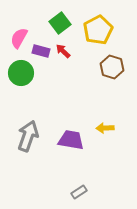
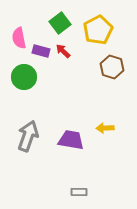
pink semicircle: rotated 40 degrees counterclockwise
green circle: moved 3 px right, 4 px down
gray rectangle: rotated 35 degrees clockwise
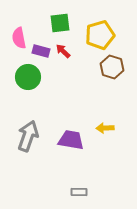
green square: rotated 30 degrees clockwise
yellow pentagon: moved 2 px right, 5 px down; rotated 12 degrees clockwise
green circle: moved 4 px right
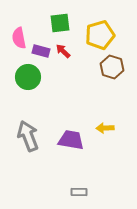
gray arrow: rotated 40 degrees counterclockwise
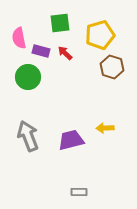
red arrow: moved 2 px right, 2 px down
purple trapezoid: rotated 24 degrees counterclockwise
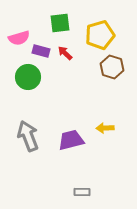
pink semicircle: rotated 95 degrees counterclockwise
gray rectangle: moved 3 px right
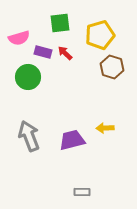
purple rectangle: moved 2 px right, 1 px down
gray arrow: moved 1 px right
purple trapezoid: moved 1 px right
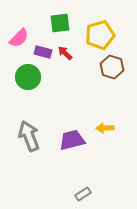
pink semicircle: rotated 30 degrees counterclockwise
gray rectangle: moved 1 px right, 2 px down; rotated 35 degrees counterclockwise
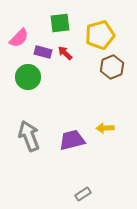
brown hexagon: rotated 20 degrees clockwise
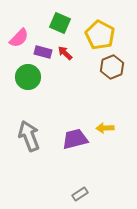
green square: rotated 30 degrees clockwise
yellow pentagon: rotated 28 degrees counterclockwise
purple trapezoid: moved 3 px right, 1 px up
gray rectangle: moved 3 px left
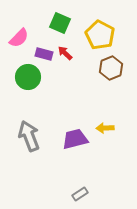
purple rectangle: moved 1 px right, 2 px down
brown hexagon: moved 1 px left, 1 px down
